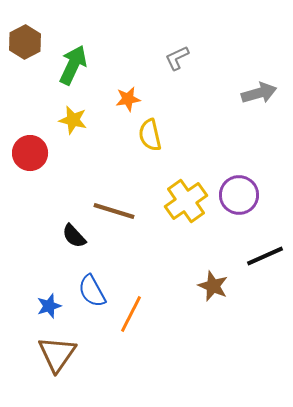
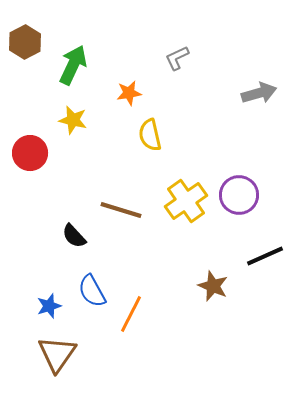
orange star: moved 1 px right, 6 px up
brown line: moved 7 px right, 1 px up
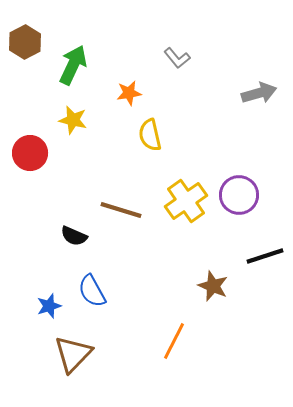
gray L-shape: rotated 104 degrees counterclockwise
black semicircle: rotated 24 degrees counterclockwise
black line: rotated 6 degrees clockwise
orange line: moved 43 px right, 27 px down
brown triangle: moved 16 px right; rotated 9 degrees clockwise
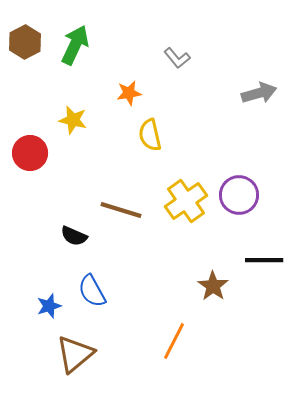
green arrow: moved 2 px right, 20 px up
black line: moved 1 px left, 4 px down; rotated 18 degrees clockwise
brown star: rotated 12 degrees clockwise
brown triangle: moved 2 px right; rotated 6 degrees clockwise
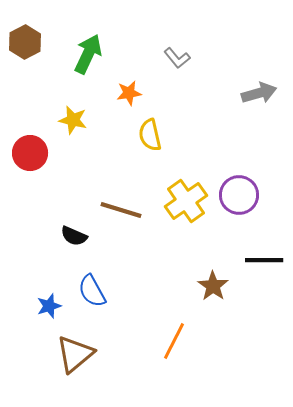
green arrow: moved 13 px right, 9 px down
